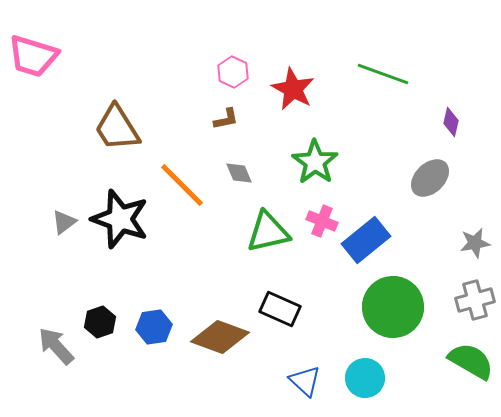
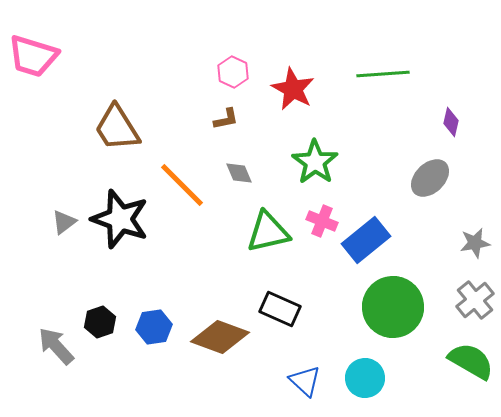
green line: rotated 24 degrees counterclockwise
gray cross: rotated 24 degrees counterclockwise
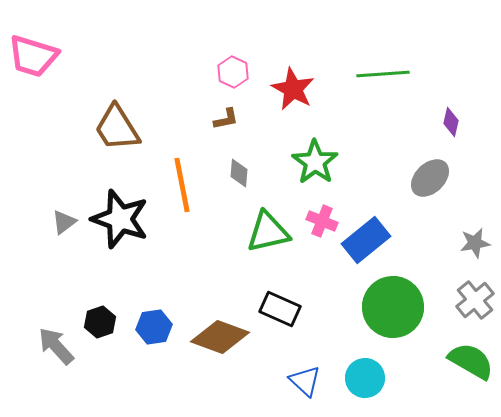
gray diamond: rotated 28 degrees clockwise
orange line: rotated 34 degrees clockwise
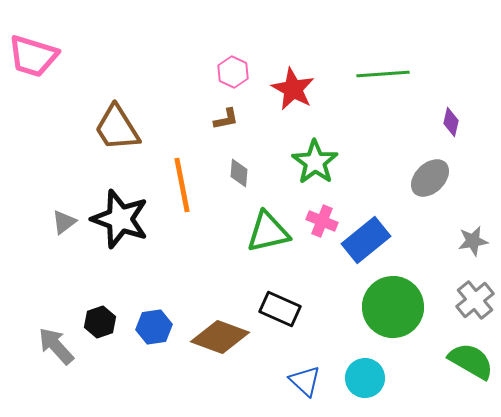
gray star: moved 2 px left, 2 px up
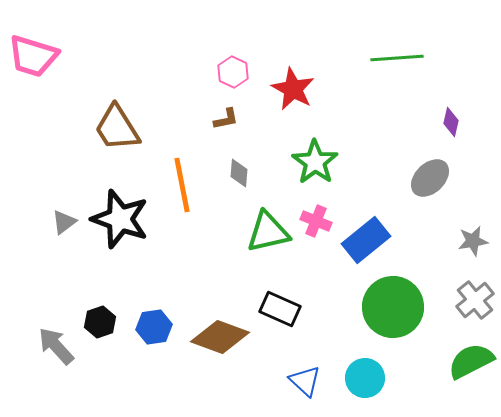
green line: moved 14 px right, 16 px up
pink cross: moved 6 px left
green semicircle: rotated 57 degrees counterclockwise
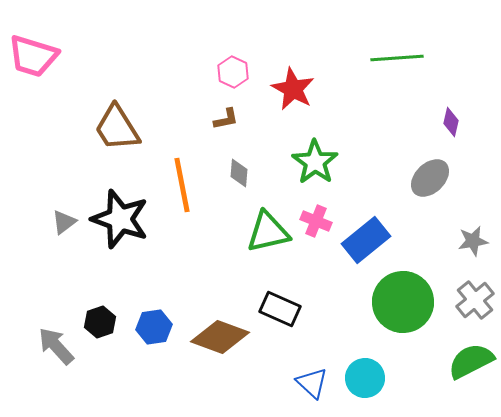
green circle: moved 10 px right, 5 px up
blue triangle: moved 7 px right, 2 px down
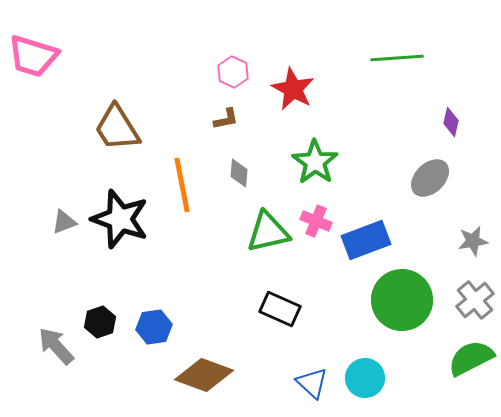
gray triangle: rotated 16 degrees clockwise
blue rectangle: rotated 18 degrees clockwise
green circle: moved 1 px left, 2 px up
brown diamond: moved 16 px left, 38 px down
green semicircle: moved 3 px up
